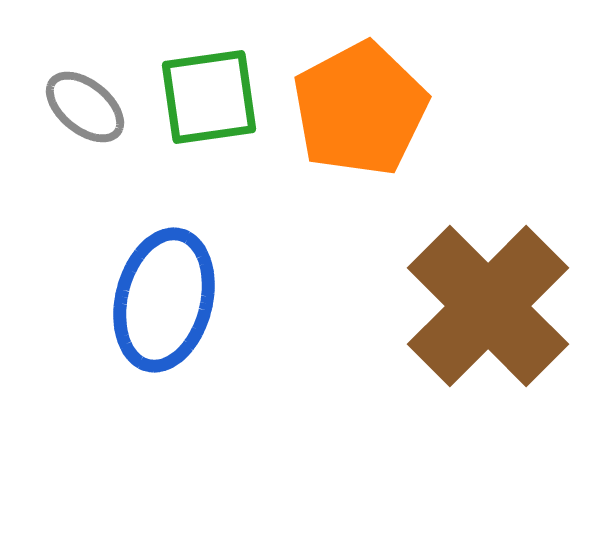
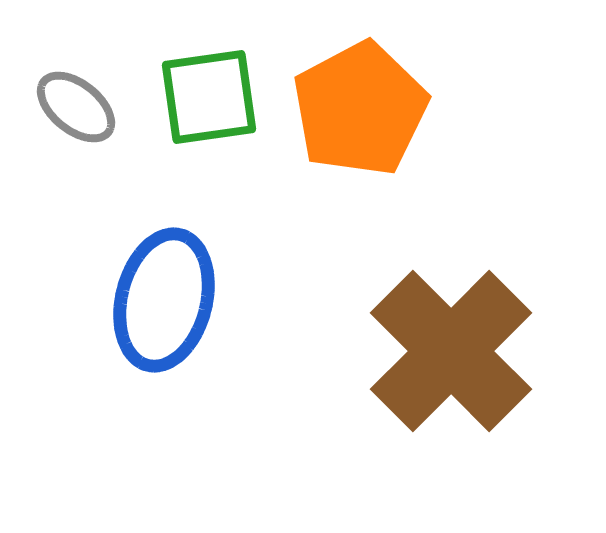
gray ellipse: moved 9 px left
brown cross: moved 37 px left, 45 px down
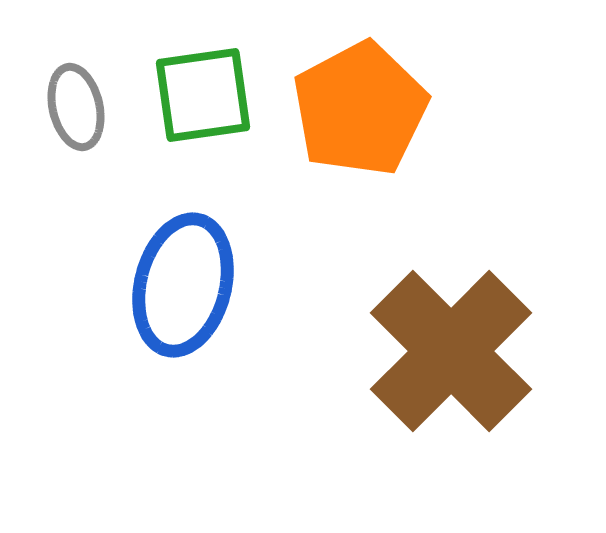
green square: moved 6 px left, 2 px up
gray ellipse: rotated 38 degrees clockwise
blue ellipse: moved 19 px right, 15 px up
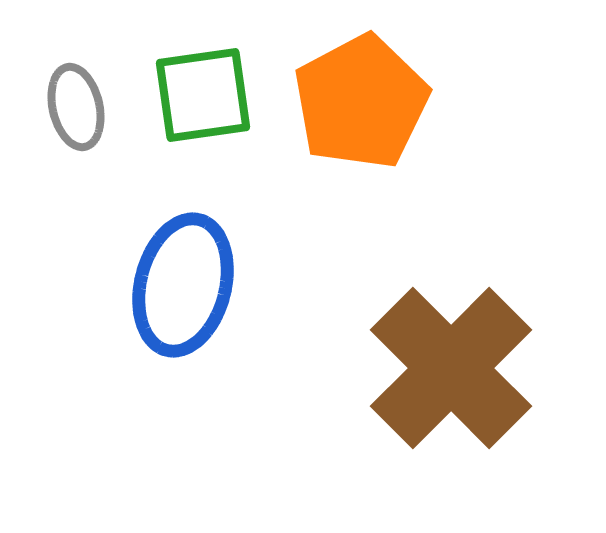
orange pentagon: moved 1 px right, 7 px up
brown cross: moved 17 px down
